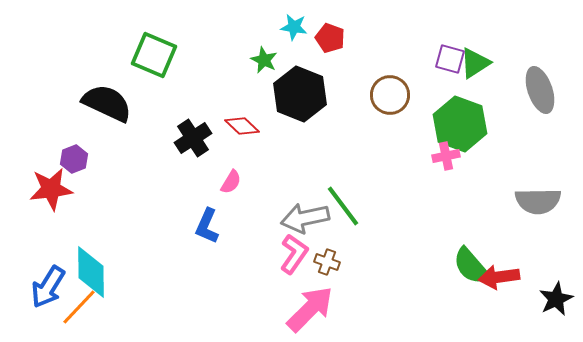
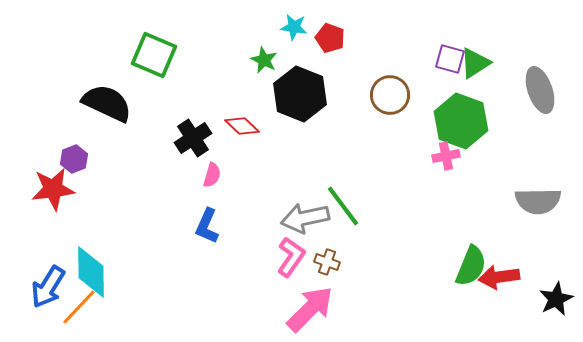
green hexagon: moved 1 px right, 3 px up
pink semicircle: moved 19 px left, 7 px up; rotated 15 degrees counterclockwise
red star: moved 2 px right
pink L-shape: moved 3 px left, 3 px down
green semicircle: rotated 117 degrees counterclockwise
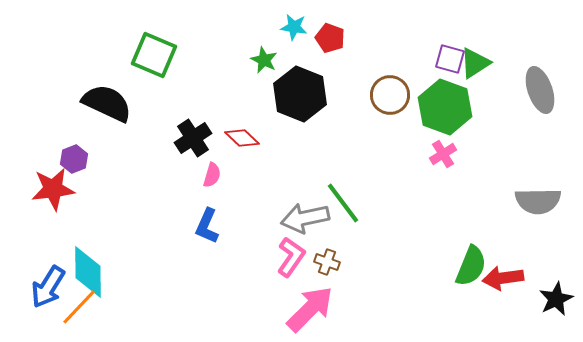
green hexagon: moved 16 px left, 14 px up
red diamond: moved 12 px down
pink cross: moved 3 px left, 2 px up; rotated 20 degrees counterclockwise
green line: moved 3 px up
cyan diamond: moved 3 px left
red arrow: moved 4 px right, 1 px down
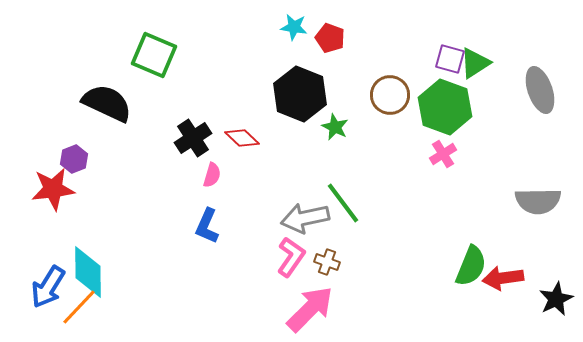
green star: moved 71 px right, 67 px down
